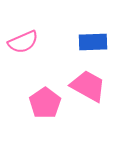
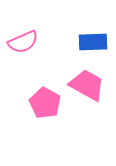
pink trapezoid: moved 1 px left, 1 px up
pink pentagon: rotated 8 degrees counterclockwise
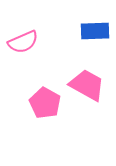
blue rectangle: moved 2 px right, 11 px up
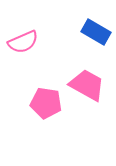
blue rectangle: moved 1 px right, 1 px down; rotated 32 degrees clockwise
pink pentagon: moved 1 px right; rotated 20 degrees counterclockwise
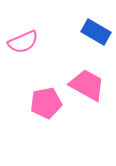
pink pentagon: rotated 20 degrees counterclockwise
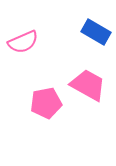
pink trapezoid: moved 1 px right
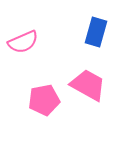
blue rectangle: rotated 76 degrees clockwise
pink pentagon: moved 2 px left, 3 px up
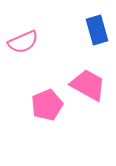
blue rectangle: moved 1 px right, 2 px up; rotated 32 degrees counterclockwise
pink pentagon: moved 3 px right, 5 px down; rotated 12 degrees counterclockwise
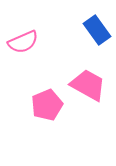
blue rectangle: rotated 20 degrees counterclockwise
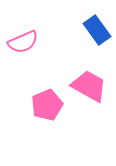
pink trapezoid: moved 1 px right, 1 px down
